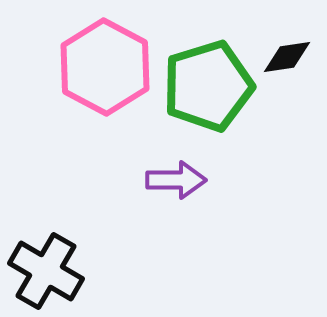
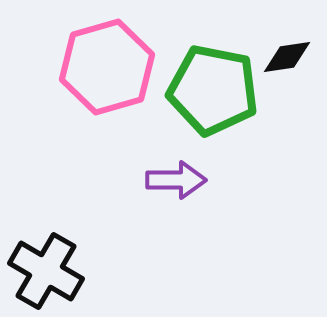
pink hexagon: moved 2 px right; rotated 16 degrees clockwise
green pentagon: moved 5 px right, 4 px down; rotated 28 degrees clockwise
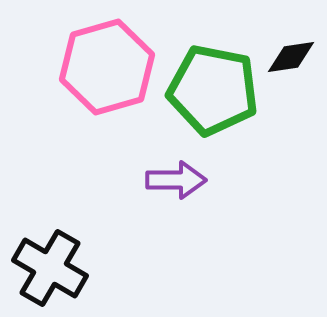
black diamond: moved 4 px right
black cross: moved 4 px right, 3 px up
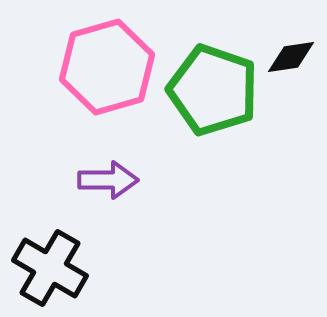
green pentagon: rotated 8 degrees clockwise
purple arrow: moved 68 px left
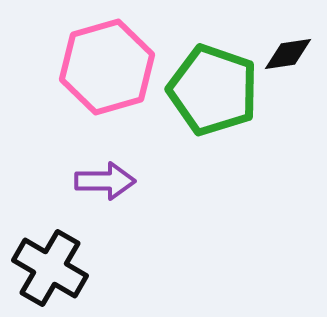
black diamond: moved 3 px left, 3 px up
purple arrow: moved 3 px left, 1 px down
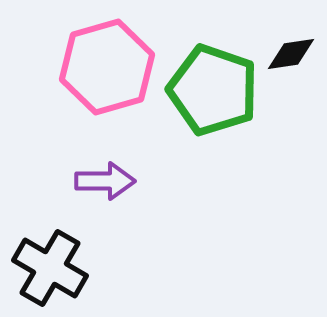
black diamond: moved 3 px right
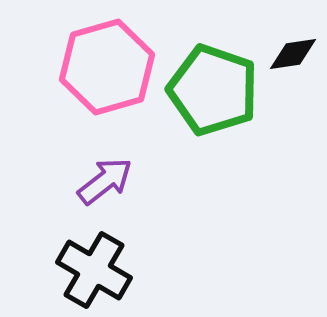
black diamond: moved 2 px right
purple arrow: rotated 38 degrees counterclockwise
black cross: moved 44 px right, 2 px down
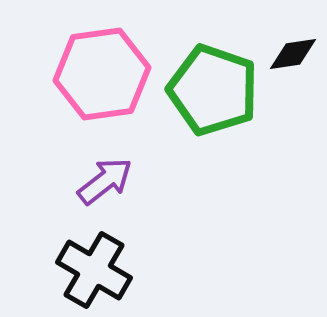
pink hexagon: moved 5 px left, 7 px down; rotated 8 degrees clockwise
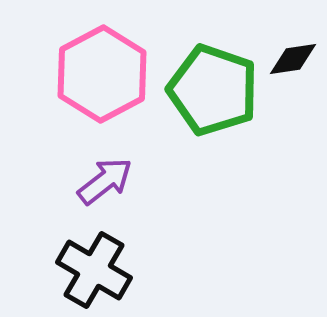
black diamond: moved 5 px down
pink hexagon: rotated 20 degrees counterclockwise
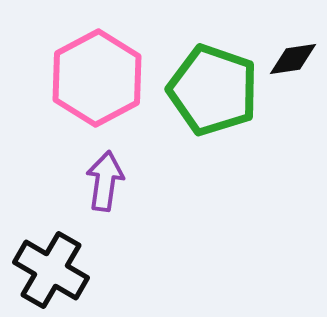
pink hexagon: moved 5 px left, 4 px down
purple arrow: rotated 44 degrees counterclockwise
black cross: moved 43 px left
